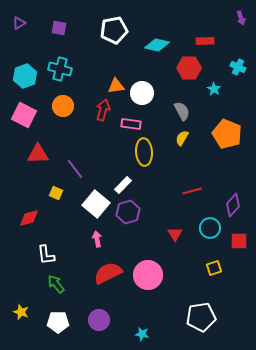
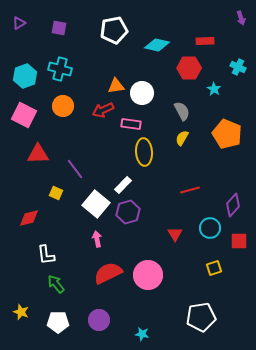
red arrow at (103, 110): rotated 130 degrees counterclockwise
red line at (192, 191): moved 2 px left, 1 px up
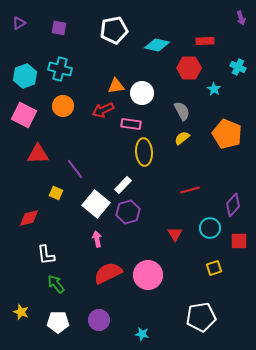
yellow semicircle at (182, 138): rotated 21 degrees clockwise
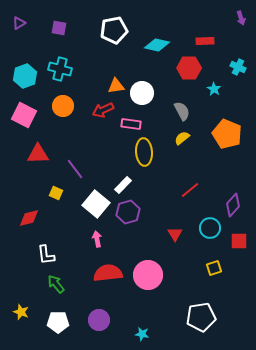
red line at (190, 190): rotated 24 degrees counterclockwise
red semicircle at (108, 273): rotated 20 degrees clockwise
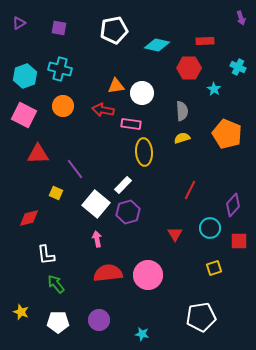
red arrow at (103, 110): rotated 35 degrees clockwise
gray semicircle at (182, 111): rotated 24 degrees clockwise
yellow semicircle at (182, 138): rotated 21 degrees clockwise
red line at (190, 190): rotated 24 degrees counterclockwise
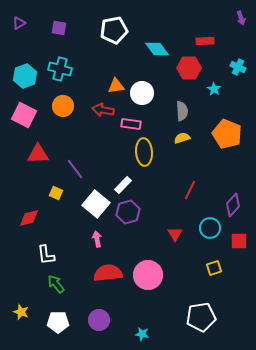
cyan diamond at (157, 45): moved 4 px down; rotated 40 degrees clockwise
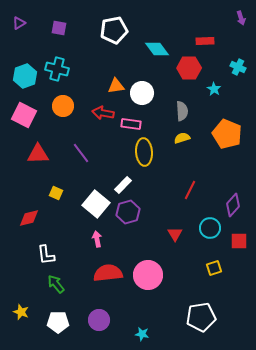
cyan cross at (60, 69): moved 3 px left
red arrow at (103, 110): moved 3 px down
purple line at (75, 169): moved 6 px right, 16 px up
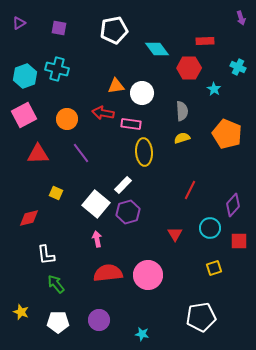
orange circle at (63, 106): moved 4 px right, 13 px down
pink square at (24, 115): rotated 35 degrees clockwise
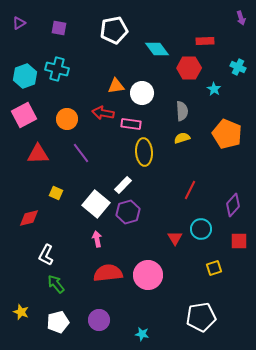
cyan circle at (210, 228): moved 9 px left, 1 px down
red triangle at (175, 234): moved 4 px down
white L-shape at (46, 255): rotated 35 degrees clockwise
white pentagon at (58, 322): rotated 15 degrees counterclockwise
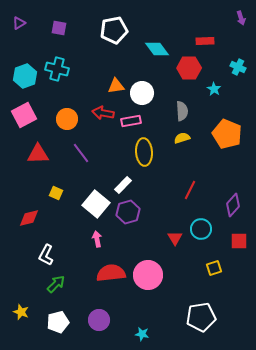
pink rectangle at (131, 124): moved 3 px up; rotated 18 degrees counterclockwise
red semicircle at (108, 273): moved 3 px right
green arrow at (56, 284): rotated 84 degrees clockwise
